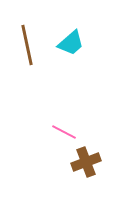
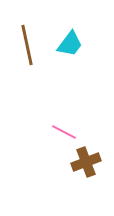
cyan trapezoid: moved 1 px left, 1 px down; rotated 12 degrees counterclockwise
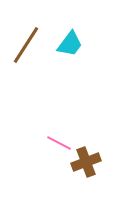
brown line: moved 1 px left; rotated 45 degrees clockwise
pink line: moved 5 px left, 11 px down
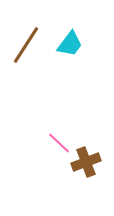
pink line: rotated 15 degrees clockwise
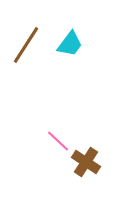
pink line: moved 1 px left, 2 px up
brown cross: rotated 36 degrees counterclockwise
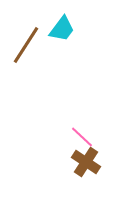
cyan trapezoid: moved 8 px left, 15 px up
pink line: moved 24 px right, 4 px up
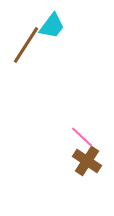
cyan trapezoid: moved 10 px left, 3 px up
brown cross: moved 1 px right, 1 px up
